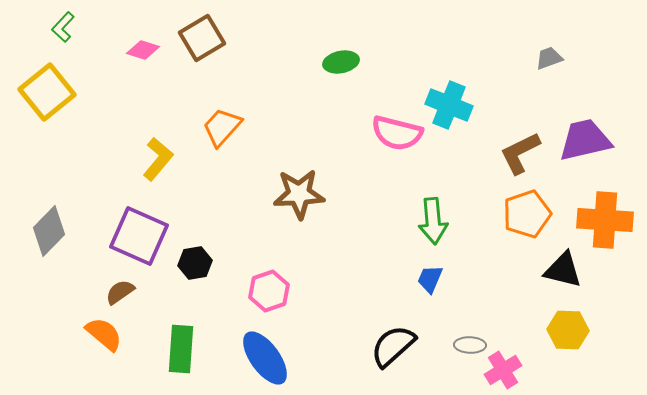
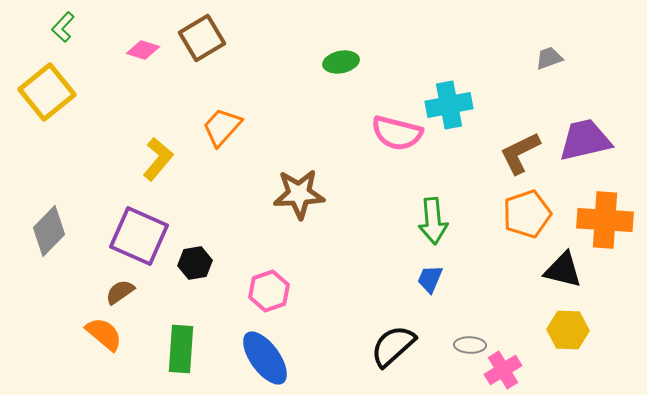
cyan cross: rotated 33 degrees counterclockwise
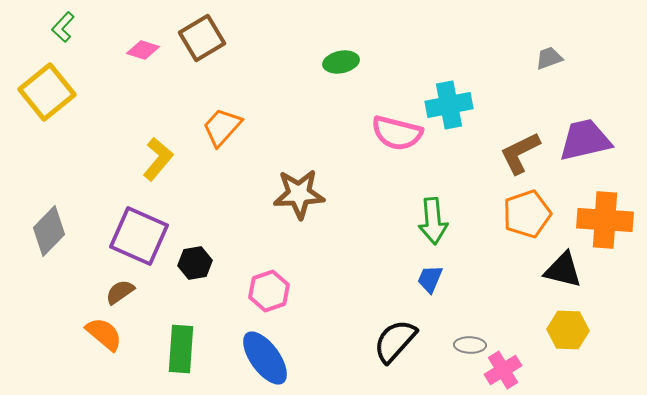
black semicircle: moved 2 px right, 5 px up; rotated 6 degrees counterclockwise
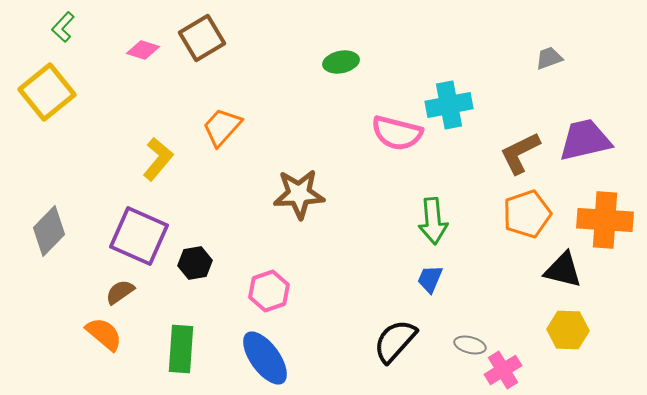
gray ellipse: rotated 12 degrees clockwise
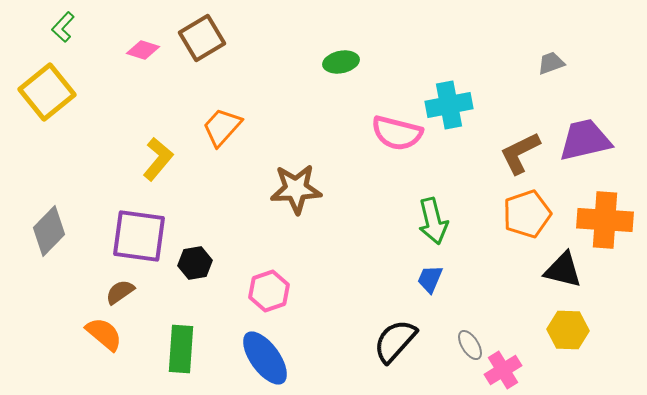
gray trapezoid: moved 2 px right, 5 px down
brown star: moved 3 px left, 5 px up
green arrow: rotated 9 degrees counterclockwise
purple square: rotated 16 degrees counterclockwise
gray ellipse: rotated 44 degrees clockwise
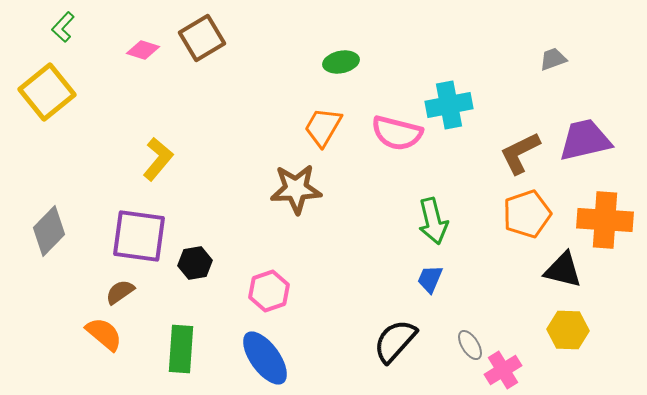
gray trapezoid: moved 2 px right, 4 px up
orange trapezoid: moved 101 px right; rotated 12 degrees counterclockwise
